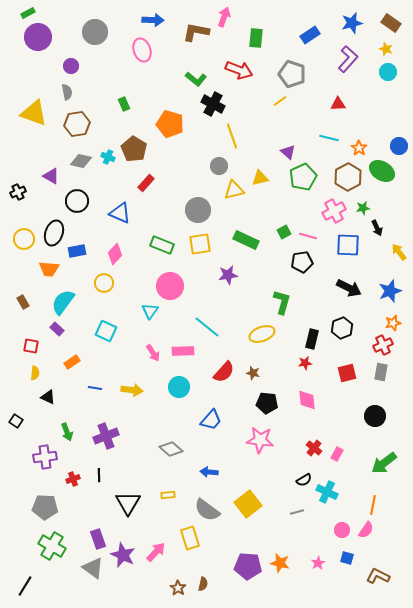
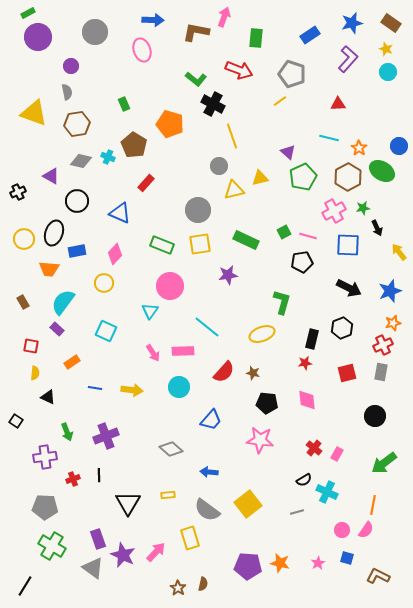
brown pentagon at (134, 149): moved 4 px up
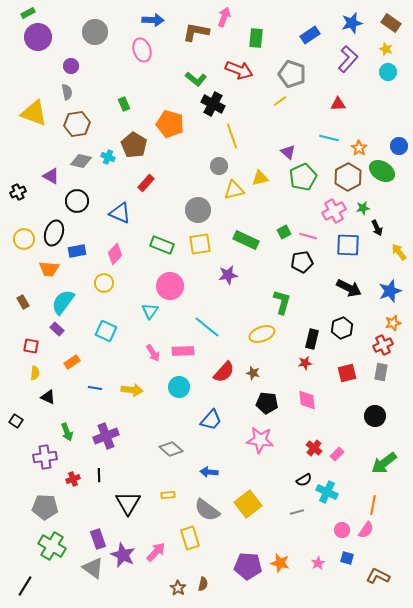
pink rectangle at (337, 454): rotated 16 degrees clockwise
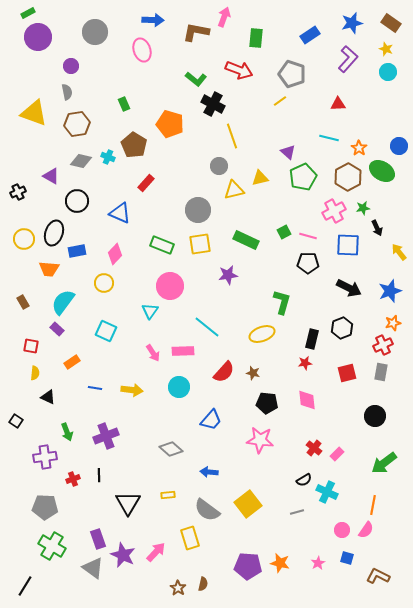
black pentagon at (302, 262): moved 6 px right, 1 px down; rotated 10 degrees clockwise
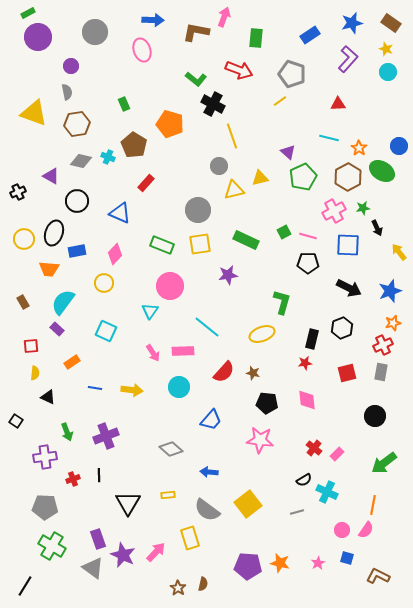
red square at (31, 346): rotated 14 degrees counterclockwise
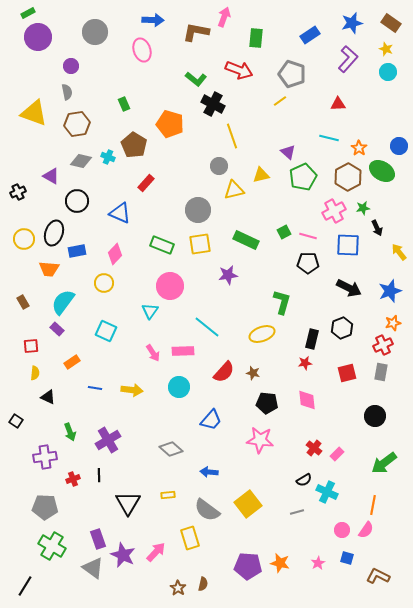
yellow triangle at (260, 178): moved 1 px right, 3 px up
green arrow at (67, 432): moved 3 px right
purple cross at (106, 436): moved 2 px right, 4 px down; rotated 10 degrees counterclockwise
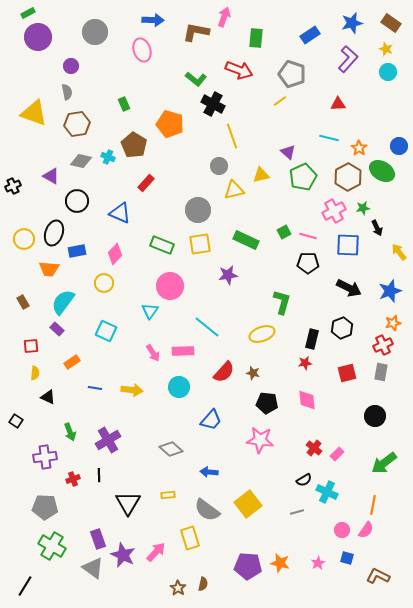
black cross at (18, 192): moved 5 px left, 6 px up
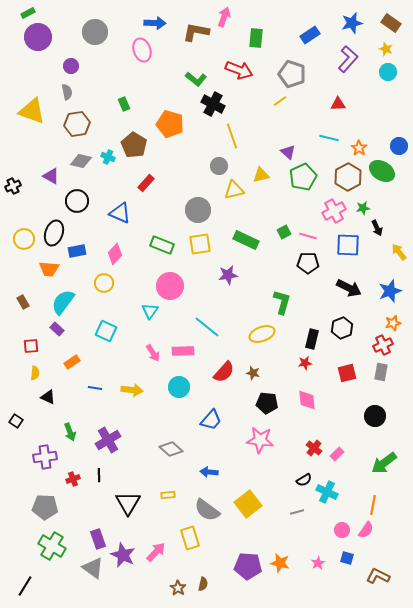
blue arrow at (153, 20): moved 2 px right, 3 px down
yellow triangle at (34, 113): moved 2 px left, 2 px up
